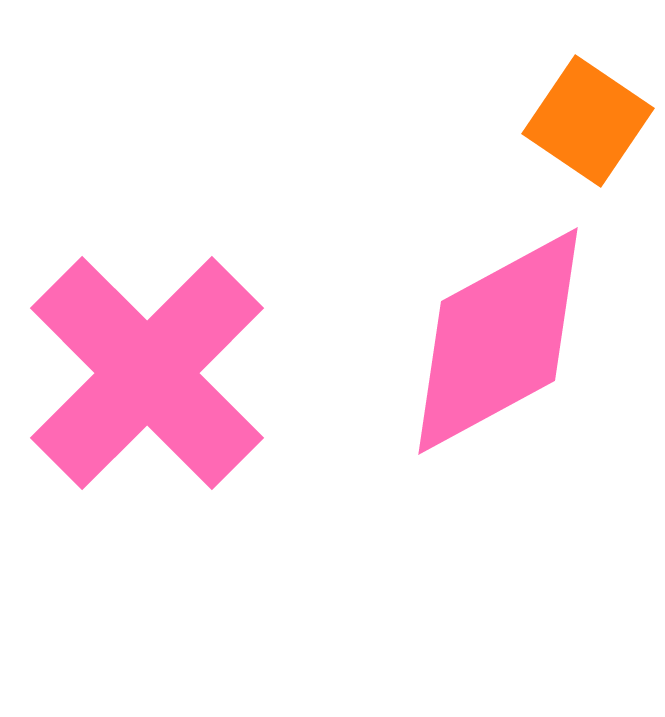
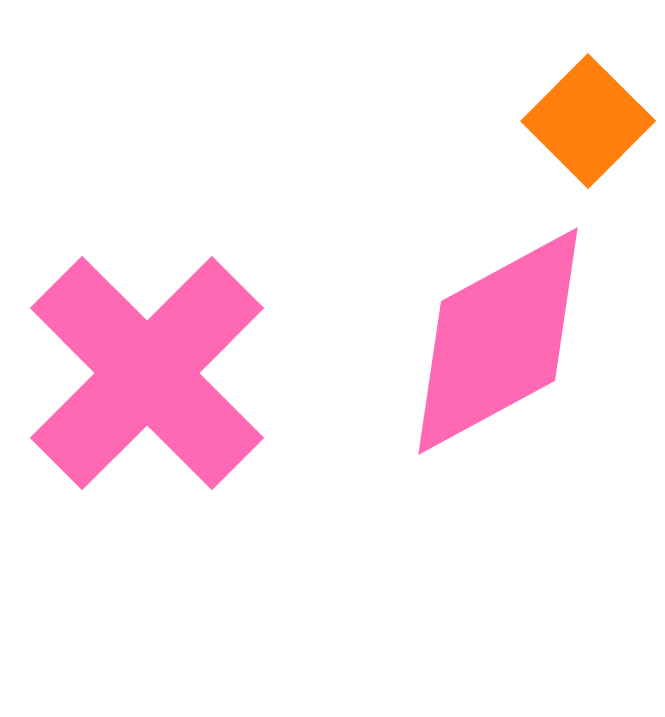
orange square: rotated 11 degrees clockwise
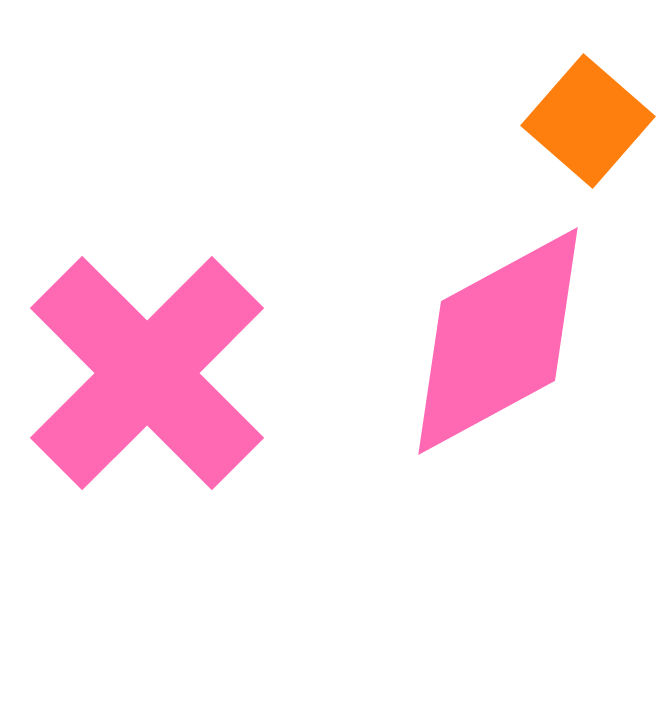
orange square: rotated 4 degrees counterclockwise
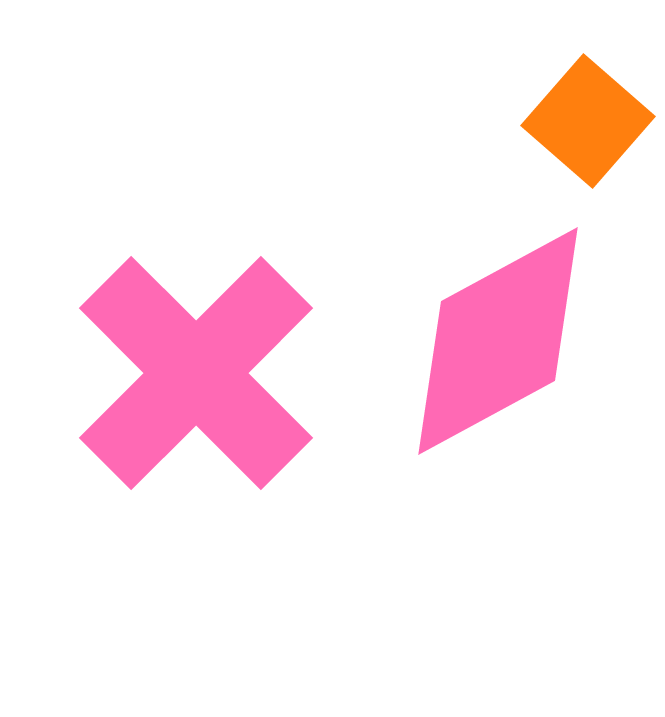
pink cross: moved 49 px right
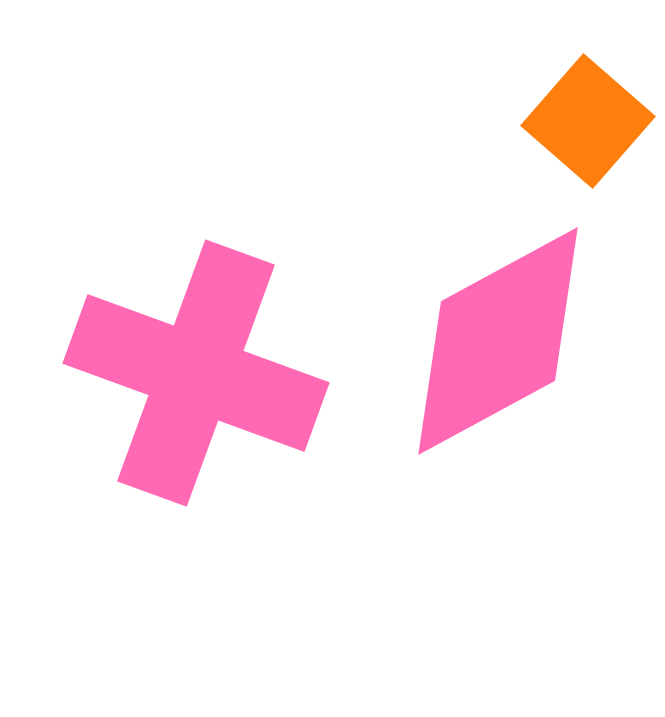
pink cross: rotated 25 degrees counterclockwise
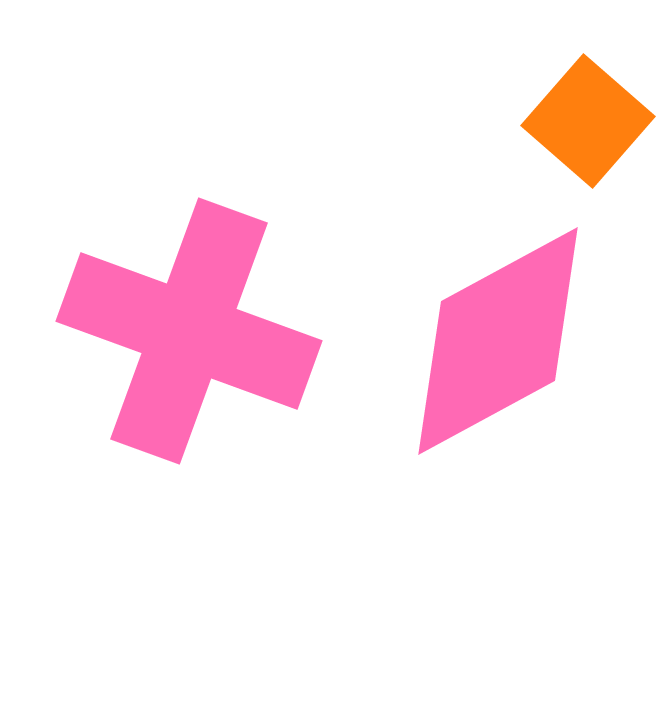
pink cross: moved 7 px left, 42 px up
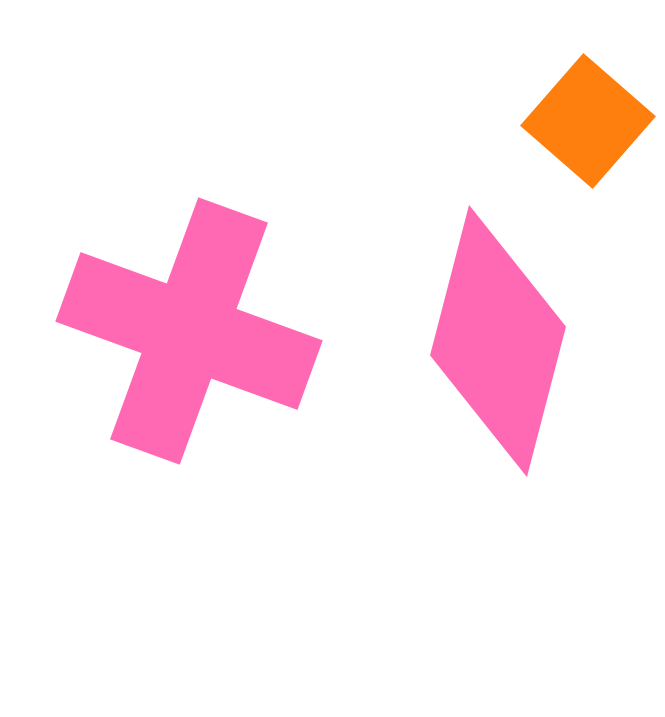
pink diamond: rotated 47 degrees counterclockwise
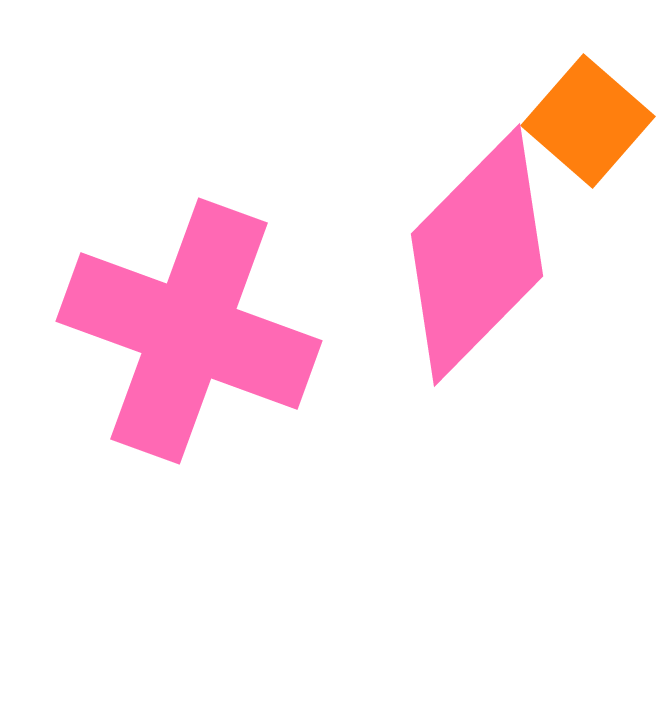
pink diamond: moved 21 px left, 86 px up; rotated 30 degrees clockwise
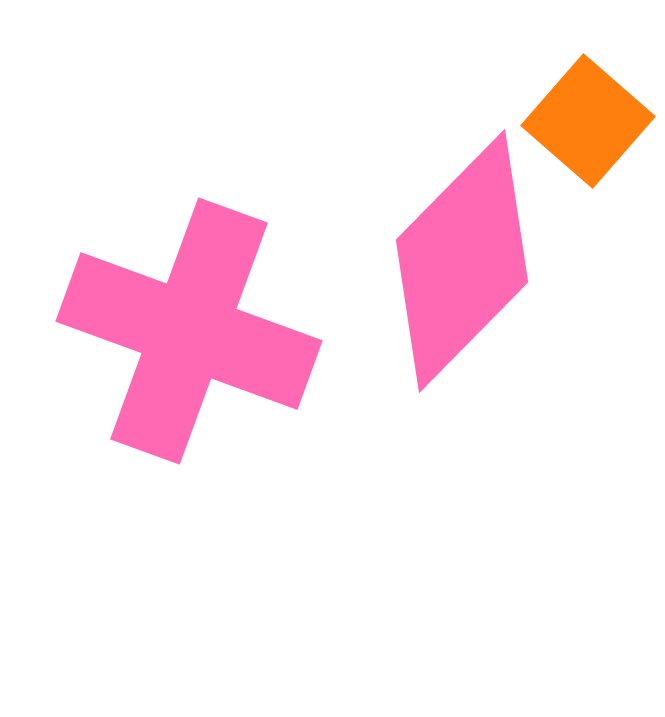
pink diamond: moved 15 px left, 6 px down
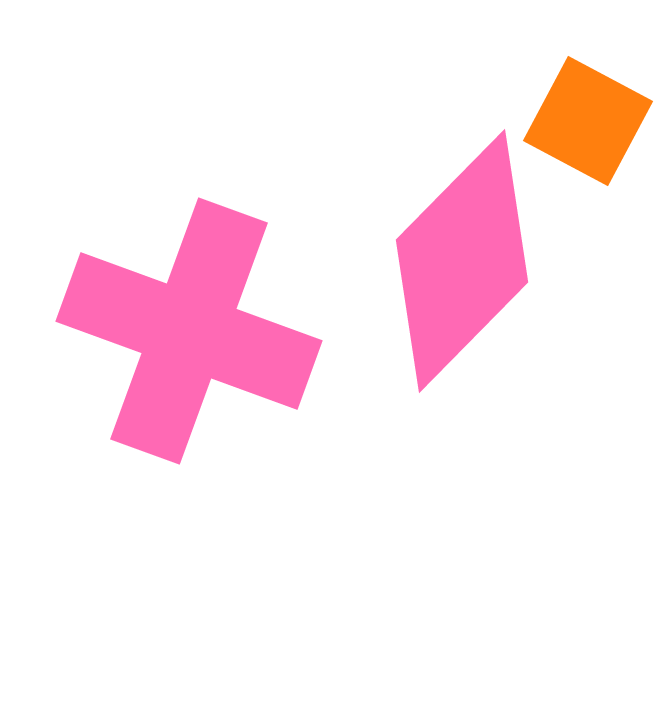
orange square: rotated 13 degrees counterclockwise
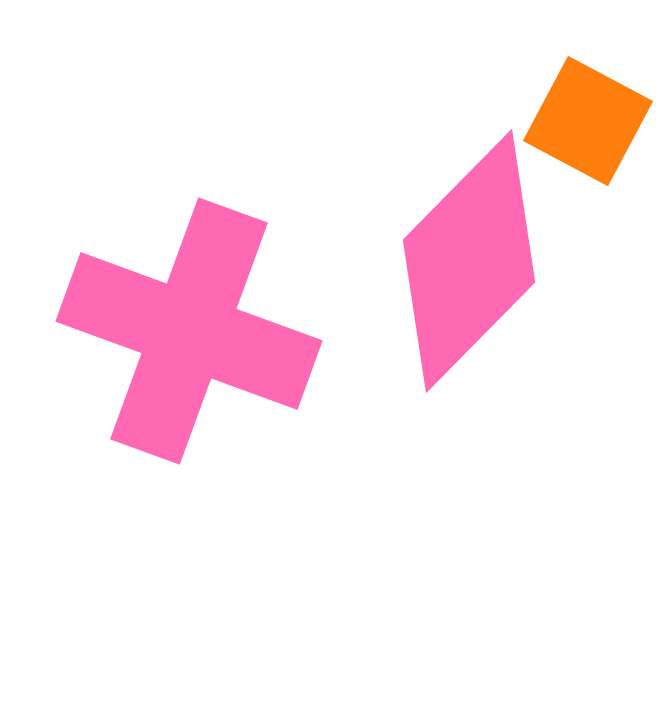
pink diamond: moved 7 px right
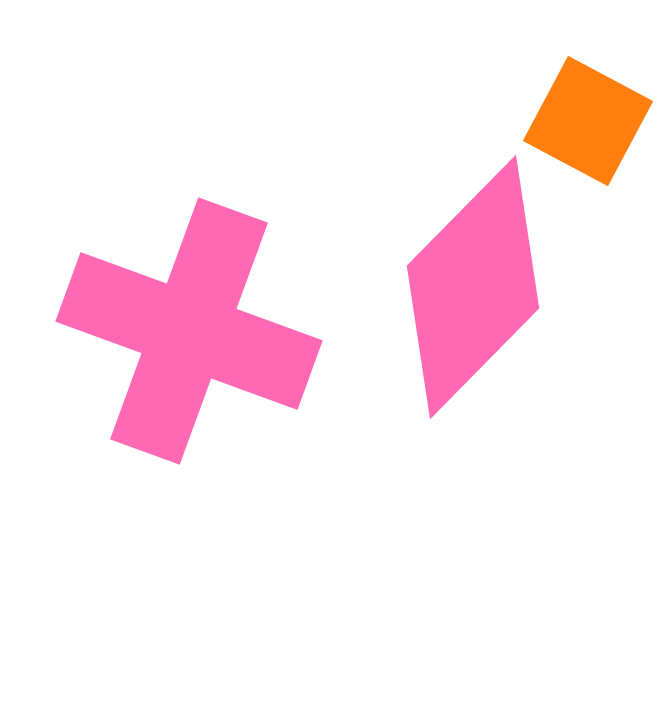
pink diamond: moved 4 px right, 26 px down
